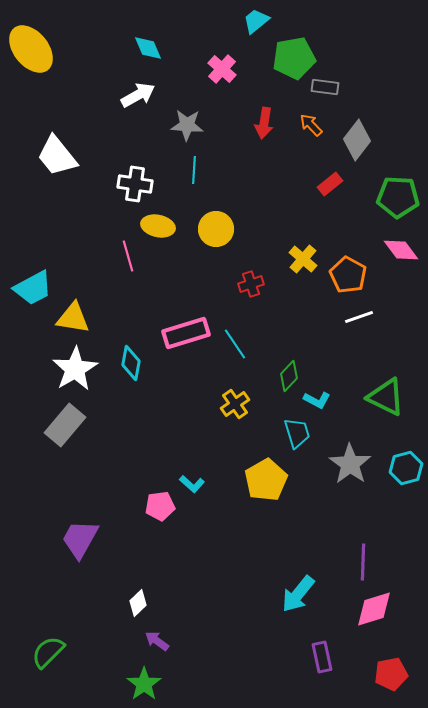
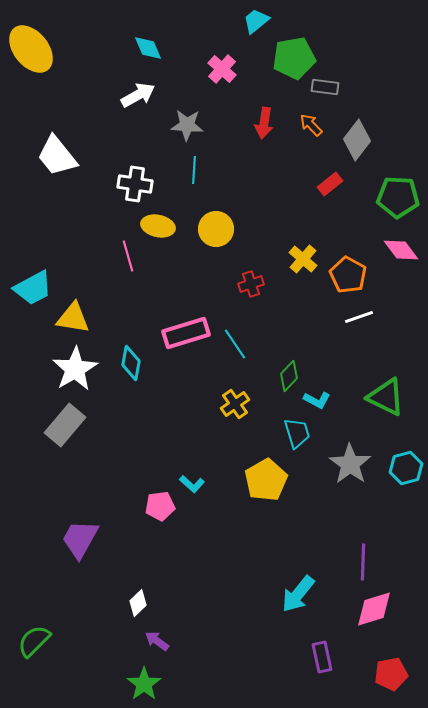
green semicircle at (48, 652): moved 14 px left, 11 px up
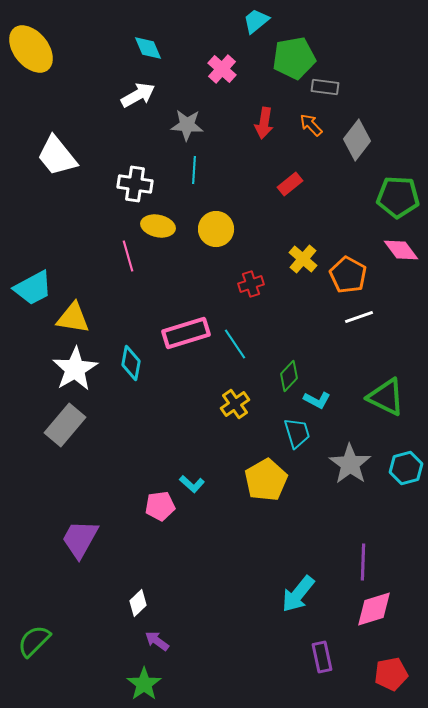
red rectangle at (330, 184): moved 40 px left
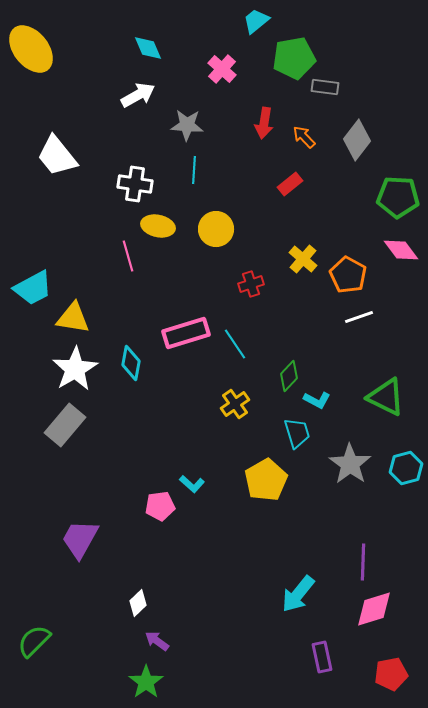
orange arrow at (311, 125): moved 7 px left, 12 px down
green star at (144, 684): moved 2 px right, 2 px up
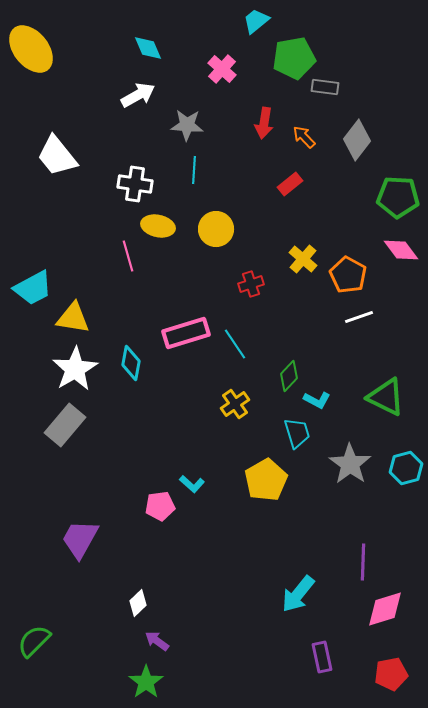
pink diamond at (374, 609): moved 11 px right
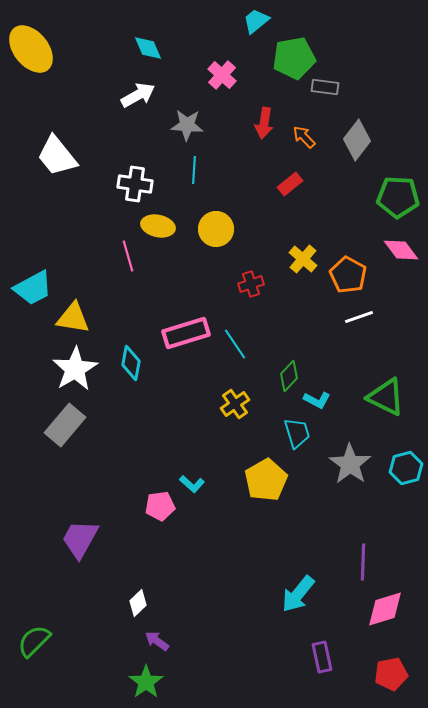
pink cross at (222, 69): moved 6 px down
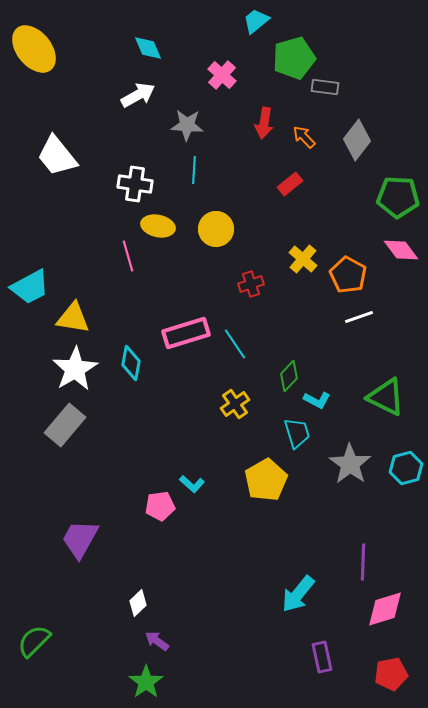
yellow ellipse at (31, 49): moved 3 px right
green pentagon at (294, 58): rotated 6 degrees counterclockwise
cyan trapezoid at (33, 288): moved 3 px left, 1 px up
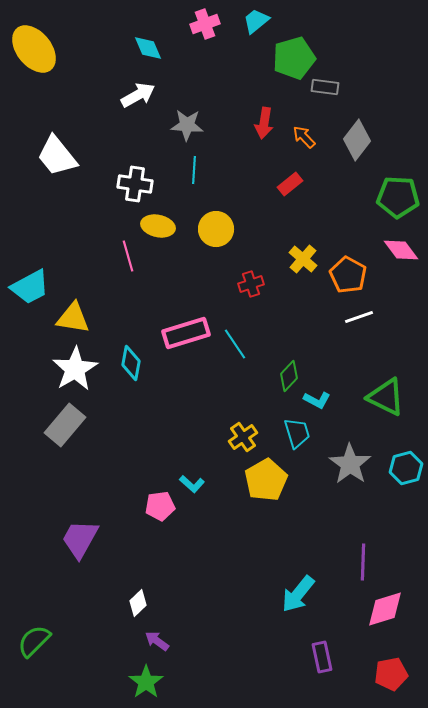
pink cross at (222, 75): moved 17 px left, 51 px up; rotated 28 degrees clockwise
yellow cross at (235, 404): moved 8 px right, 33 px down
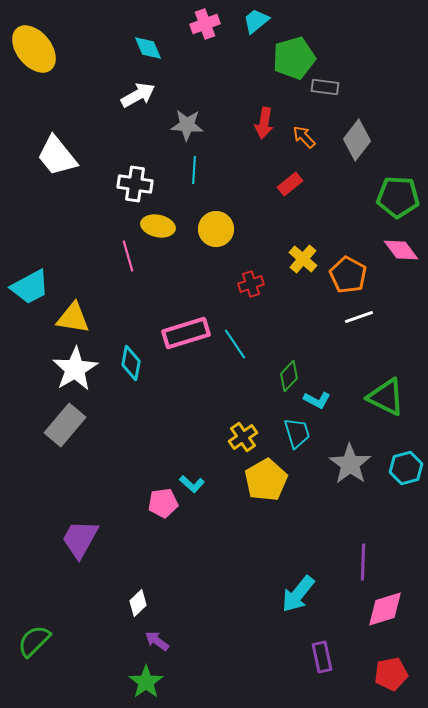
pink pentagon at (160, 506): moved 3 px right, 3 px up
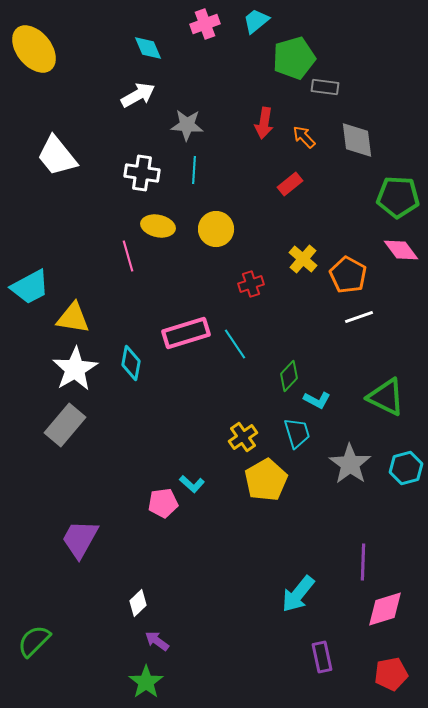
gray diamond at (357, 140): rotated 45 degrees counterclockwise
white cross at (135, 184): moved 7 px right, 11 px up
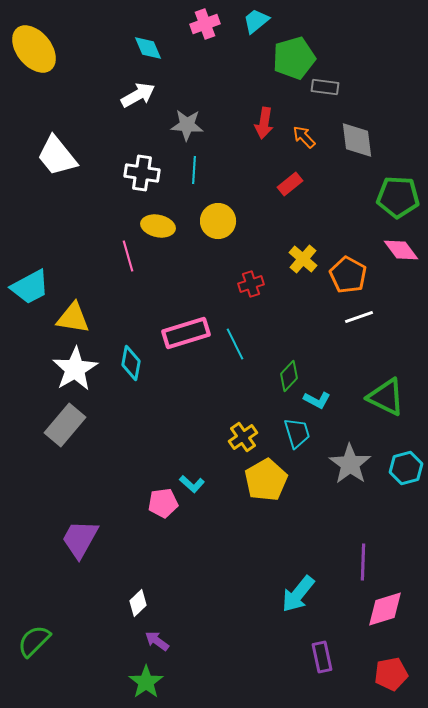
yellow circle at (216, 229): moved 2 px right, 8 px up
cyan line at (235, 344): rotated 8 degrees clockwise
